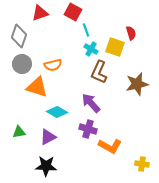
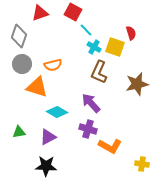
cyan line: rotated 24 degrees counterclockwise
cyan cross: moved 3 px right, 2 px up
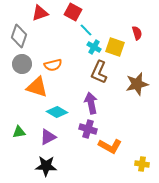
red semicircle: moved 6 px right
purple arrow: rotated 30 degrees clockwise
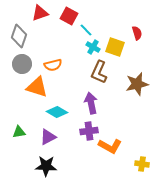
red square: moved 4 px left, 4 px down
cyan cross: moved 1 px left
purple cross: moved 1 px right, 2 px down; rotated 24 degrees counterclockwise
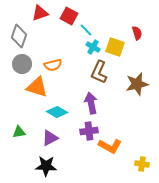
purple triangle: moved 2 px right, 1 px down
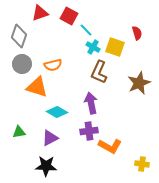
brown star: moved 2 px right, 1 px up; rotated 10 degrees counterclockwise
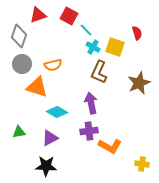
red triangle: moved 2 px left, 2 px down
